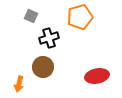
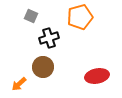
orange arrow: rotated 35 degrees clockwise
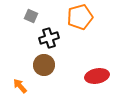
brown circle: moved 1 px right, 2 px up
orange arrow: moved 1 px right, 2 px down; rotated 91 degrees clockwise
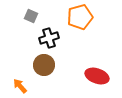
red ellipse: rotated 30 degrees clockwise
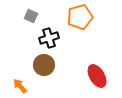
red ellipse: rotated 40 degrees clockwise
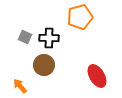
gray square: moved 6 px left, 21 px down
black cross: rotated 18 degrees clockwise
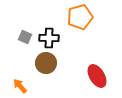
brown circle: moved 2 px right, 2 px up
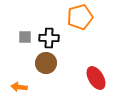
gray square: rotated 24 degrees counterclockwise
red ellipse: moved 1 px left, 2 px down
orange arrow: moved 1 px left, 1 px down; rotated 42 degrees counterclockwise
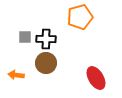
black cross: moved 3 px left, 1 px down
orange arrow: moved 3 px left, 12 px up
